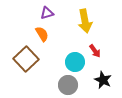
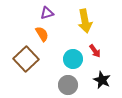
cyan circle: moved 2 px left, 3 px up
black star: moved 1 px left
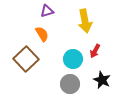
purple triangle: moved 2 px up
red arrow: rotated 64 degrees clockwise
gray circle: moved 2 px right, 1 px up
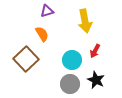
cyan circle: moved 1 px left, 1 px down
black star: moved 6 px left
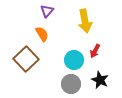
purple triangle: rotated 32 degrees counterclockwise
cyan circle: moved 2 px right
black star: moved 4 px right
gray circle: moved 1 px right
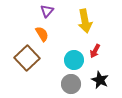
brown square: moved 1 px right, 1 px up
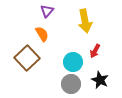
cyan circle: moved 1 px left, 2 px down
